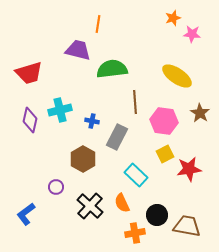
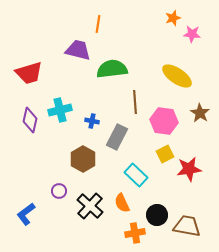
purple circle: moved 3 px right, 4 px down
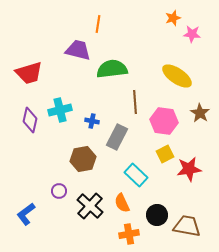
brown hexagon: rotated 20 degrees clockwise
orange cross: moved 6 px left, 1 px down
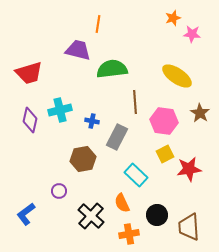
black cross: moved 1 px right, 10 px down
brown trapezoid: moved 2 px right, 1 px down; rotated 104 degrees counterclockwise
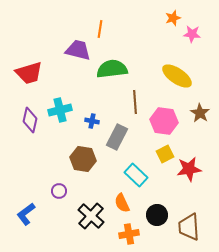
orange line: moved 2 px right, 5 px down
brown hexagon: rotated 20 degrees clockwise
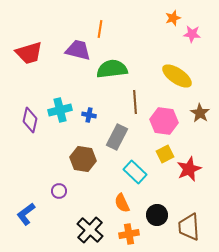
red trapezoid: moved 20 px up
blue cross: moved 3 px left, 6 px up
red star: rotated 15 degrees counterclockwise
cyan rectangle: moved 1 px left, 3 px up
black cross: moved 1 px left, 14 px down
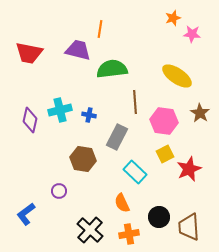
red trapezoid: rotated 28 degrees clockwise
black circle: moved 2 px right, 2 px down
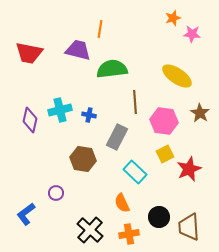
purple circle: moved 3 px left, 2 px down
